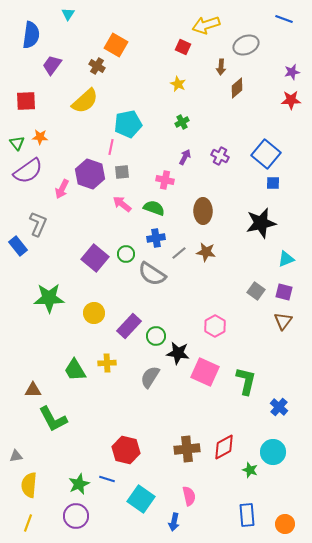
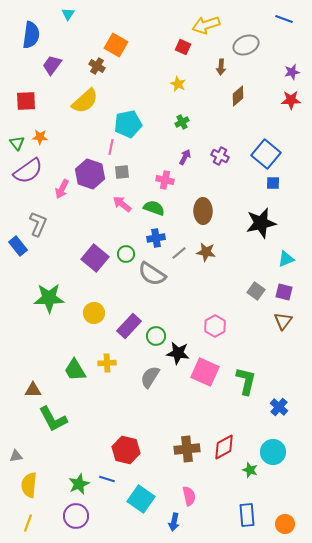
brown diamond at (237, 88): moved 1 px right, 8 px down
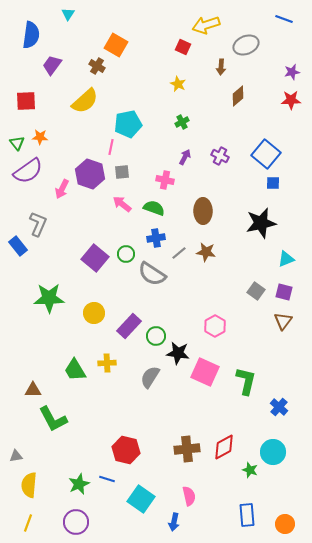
purple circle at (76, 516): moved 6 px down
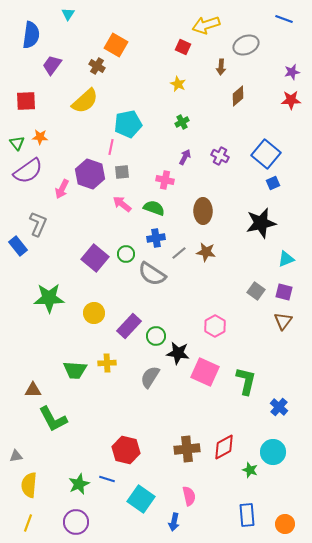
blue square at (273, 183): rotated 24 degrees counterclockwise
green trapezoid at (75, 370): rotated 55 degrees counterclockwise
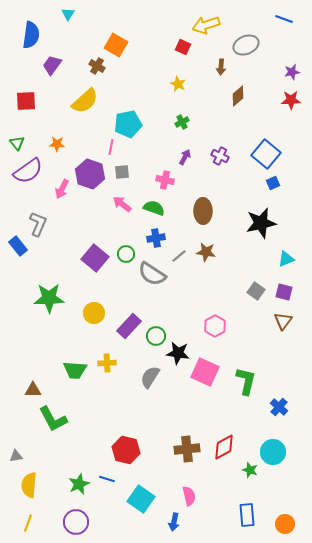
orange star at (40, 137): moved 17 px right, 7 px down
gray line at (179, 253): moved 3 px down
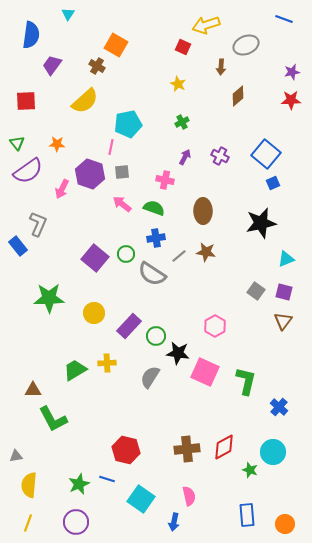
green trapezoid at (75, 370): rotated 145 degrees clockwise
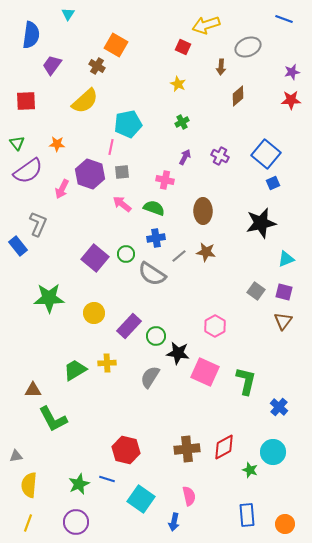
gray ellipse at (246, 45): moved 2 px right, 2 px down
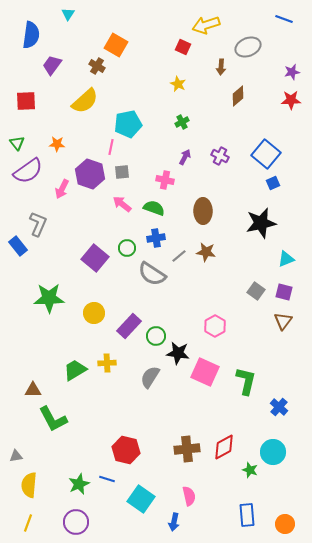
green circle at (126, 254): moved 1 px right, 6 px up
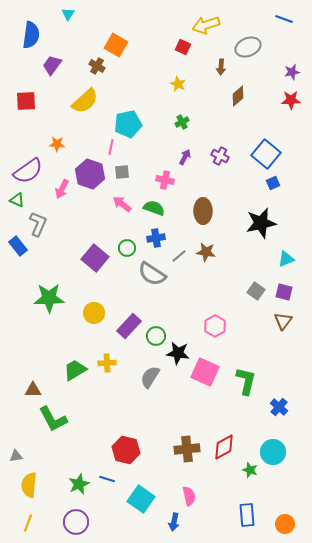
green triangle at (17, 143): moved 57 px down; rotated 28 degrees counterclockwise
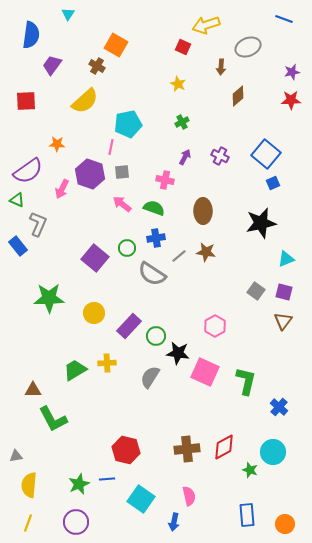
blue line at (107, 479): rotated 21 degrees counterclockwise
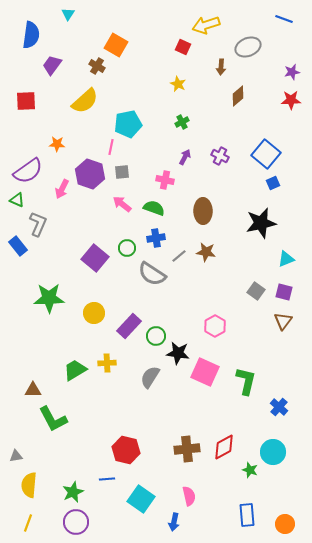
green star at (79, 484): moved 6 px left, 8 px down
